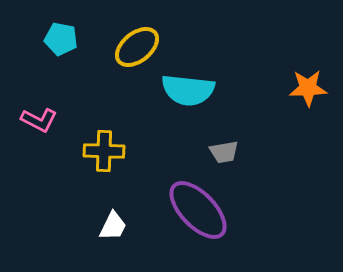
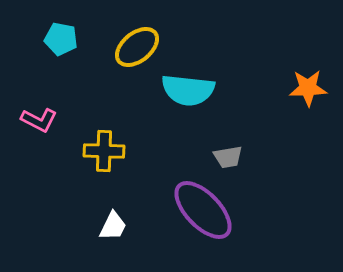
gray trapezoid: moved 4 px right, 5 px down
purple ellipse: moved 5 px right
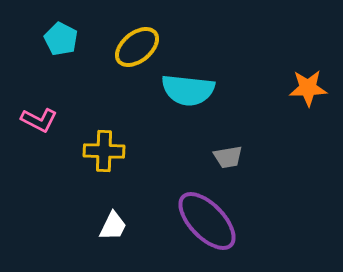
cyan pentagon: rotated 16 degrees clockwise
purple ellipse: moved 4 px right, 11 px down
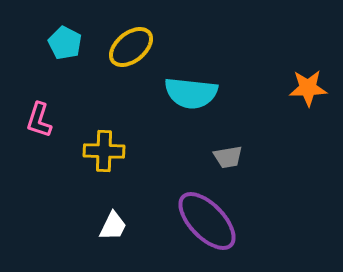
cyan pentagon: moved 4 px right, 4 px down
yellow ellipse: moved 6 px left
cyan semicircle: moved 3 px right, 3 px down
pink L-shape: rotated 81 degrees clockwise
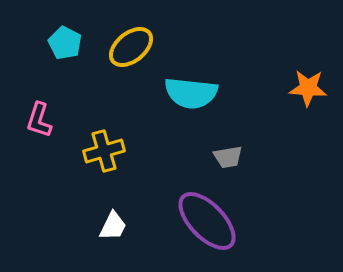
orange star: rotated 6 degrees clockwise
yellow cross: rotated 18 degrees counterclockwise
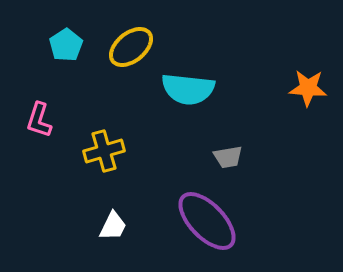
cyan pentagon: moved 1 px right, 2 px down; rotated 12 degrees clockwise
cyan semicircle: moved 3 px left, 4 px up
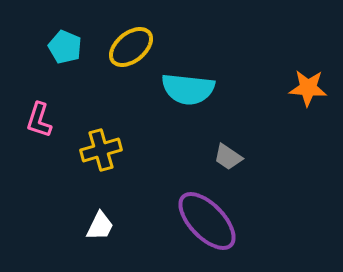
cyan pentagon: moved 1 px left, 2 px down; rotated 16 degrees counterclockwise
yellow cross: moved 3 px left, 1 px up
gray trapezoid: rotated 44 degrees clockwise
white trapezoid: moved 13 px left
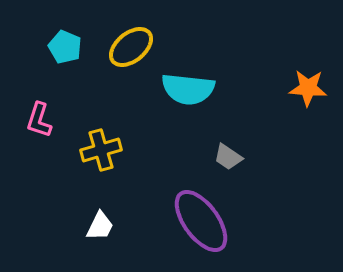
purple ellipse: moved 6 px left; rotated 8 degrees clockwise
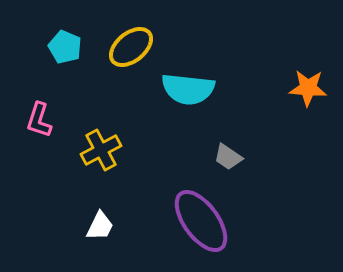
yellow cross: rotated 12 degrees counterclockwise
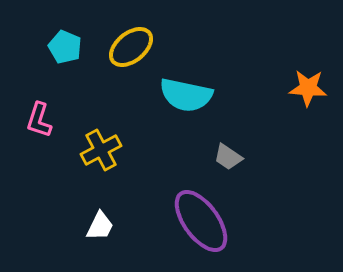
cyan semicircle: moved 2 px left, 6 px down; rotated 6 degrees clockwise
